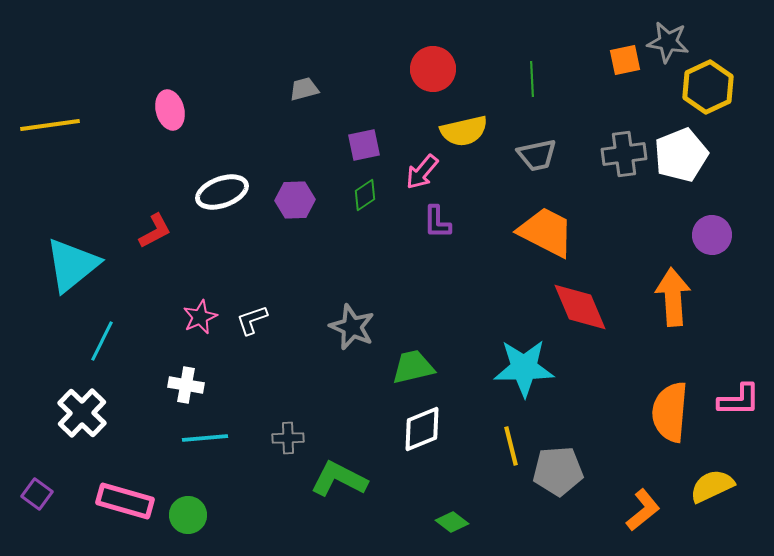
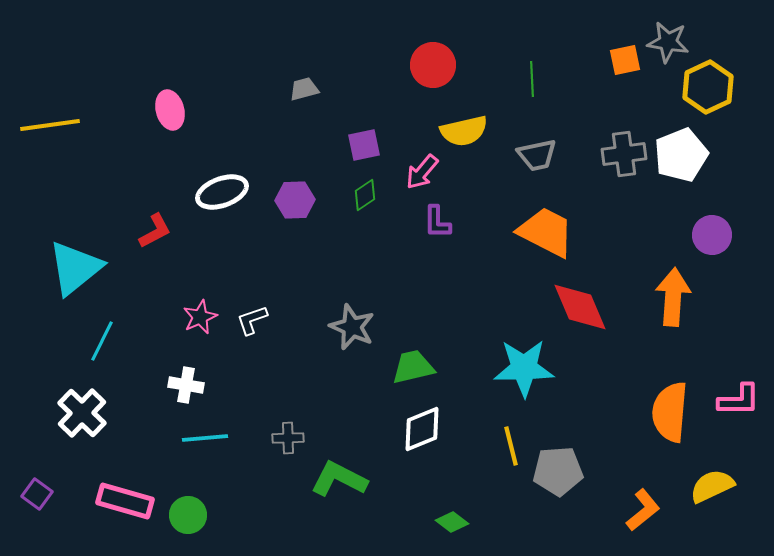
red circle at (433, 69): moved 4 px up
cyan triangle at (72, 265): moved 3 px right, 3 px down
orange arrow at (673, 297): rotated 8 degrees clockwise
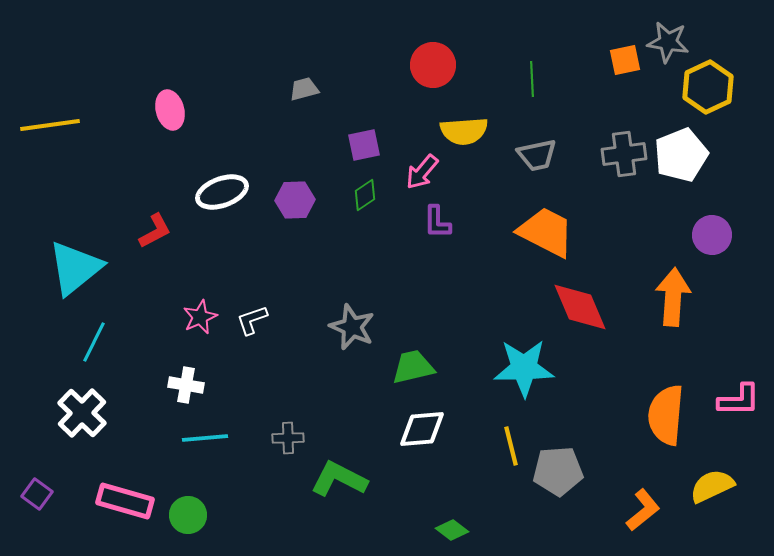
yellow semicircle at (464, 131): rotated 9 degrees clockwise
cyan line at (102, 341): moved 8 px left, 1 px down
orange semicircle at (670, 412): moved 4 px left, 3 px down
white diamond at (422, 429): rotated 18 degrees clockwise
green diamond at (452, 522): moved 8 px down
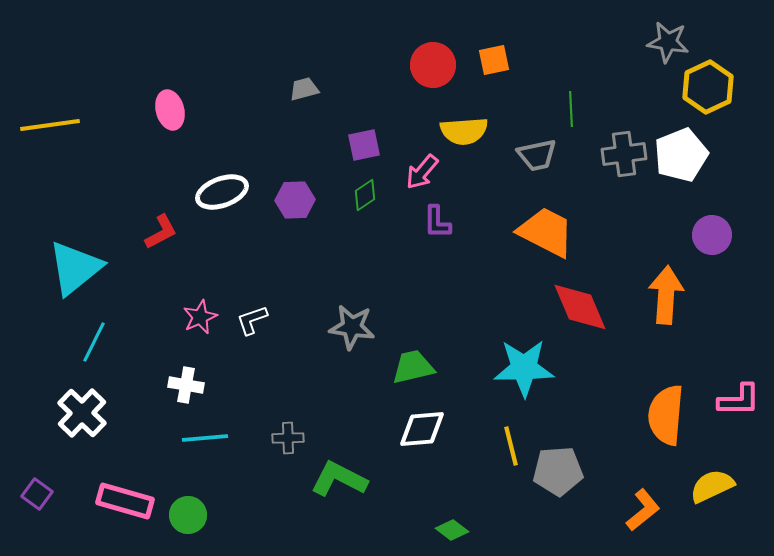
orange square at (625, 60): moved 131 px left
green line at (532, 79): moved 39 px right, 30 px down
red L-shape at (155, 231): moved 6 px right, 1 px down
orange arrow at (673, 297): moved 7 px left, 2 px up
gray star at (352, 327): rotated 15 degrees counterclockwise
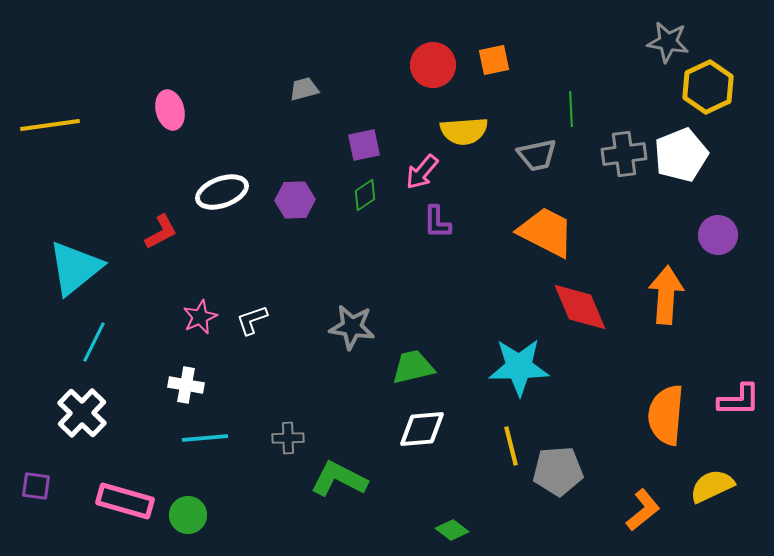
purple circle at (712, 235): moved 6 px right
cyan star at (524, 368): moved 5 px left, 1 px up
purple square at (37, 494): moved 1 px left, 8 px up; rotated 28 degrees counterclockwise
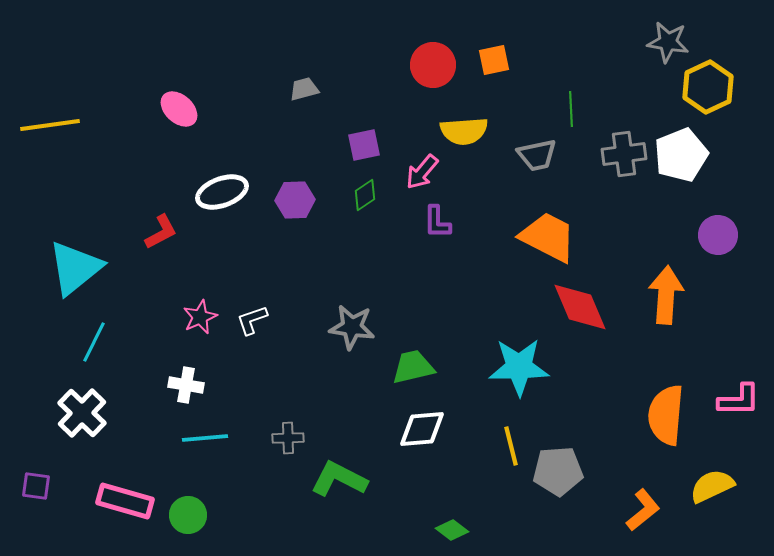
pink ellipse at (170, 110): moved 9 px right, 1 px up; rotated 33 degrees counterclockwise
orange trapezoid at (546, 232): moved 2 px right, 5 px down
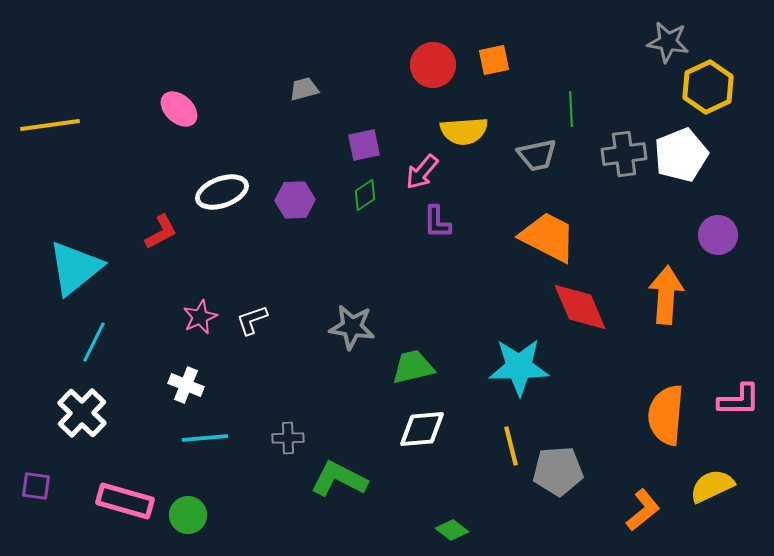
white cross at (186, 385): rotated 12 degrees clockwise
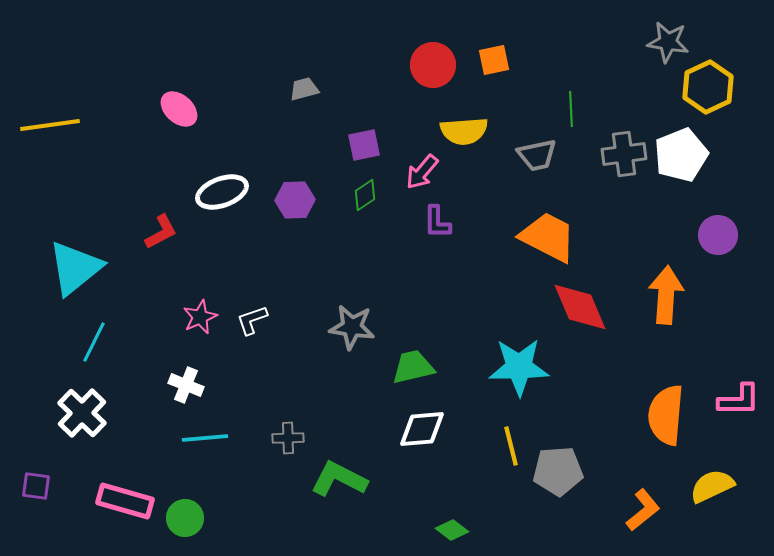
green circle at (188, 515): moved 3 px left, 3 px down
